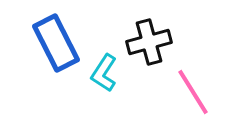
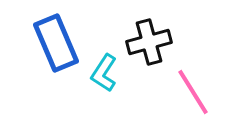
blue rectangle: rotated 4 degrees clockwise
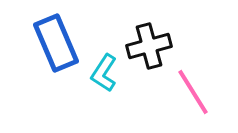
black cross: moved 4 px down
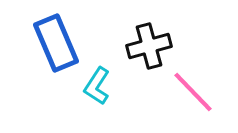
cyan L-shape: moved 7 px left, 13 px down
pink line: rotated 12 degrees counterclockwise
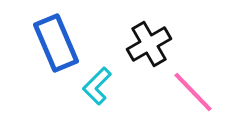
black cross: moved 2 px up; rotated 15 degrees counterclockwise
cyan L-shape: rotated 12 degrees clockwise
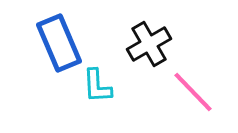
blue rectangle: moved 3 px right
cyan L-shape: rotated 48 degrees counterclockwise
